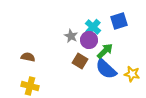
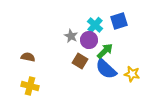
cyan cross: moved 2 px right, 2 px up
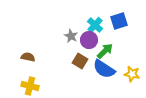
blue semicircle: moved 2 px left; rotated 10 degrees counterclockwise
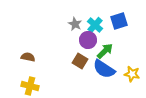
gray star: moved 4 px right, 12 px up
purple circle: moved 1 px left
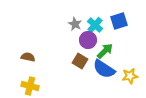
yellow star: moved 2 px left, 2 px down; rotated 21 degrees counterclockwise
